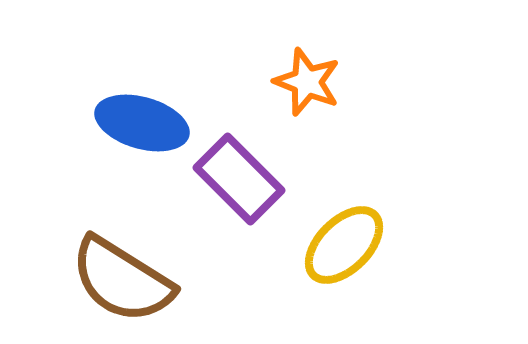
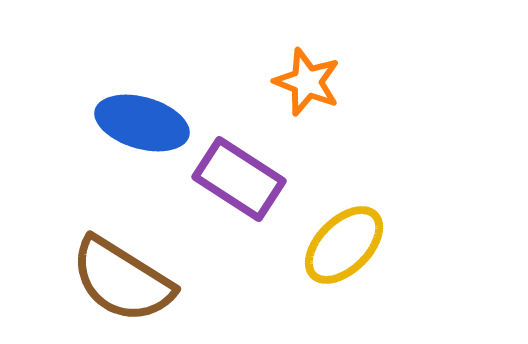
purple rectangle: rotated 12 degrees counterclockwise
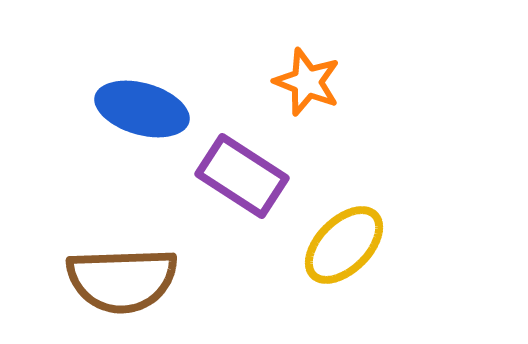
blue ellipse: moved 14 px up
purple rectangle: moved 3 px right, 3 px up
brown semicircle: rotated 34 degrees counterclockwise
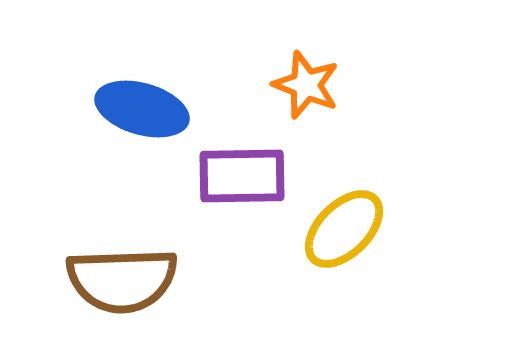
orange star: moved 1 px left, 3 px down
purple rectangle: rotated 34 degrees counterclockwise
yellow ellipse: moved 16 px up
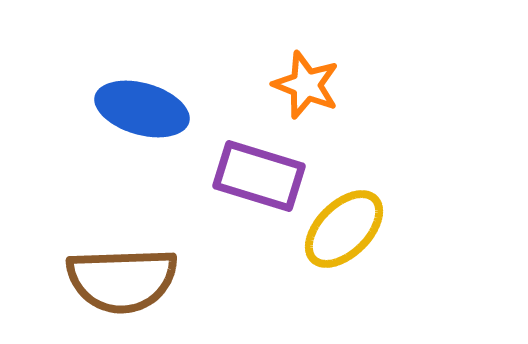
purple rectangle: moved 17 px right; rotated 18 degrees clockwise
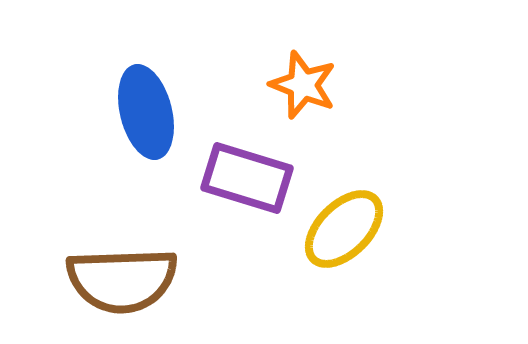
orange star: moved 3 px left
blue ellipse: moved 4 px right, 3 px down; rotated 60 degrees clockwise
purple rectangle: moved 12 px left, 2 px down
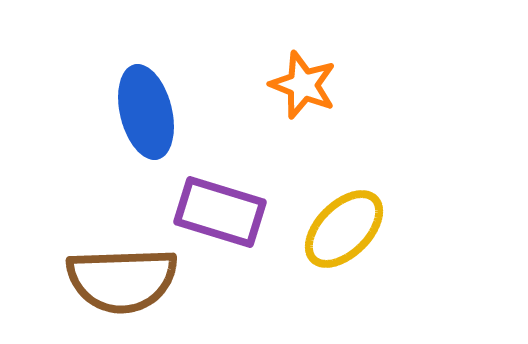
purple rectangle: moved 27 px left, 34 px down
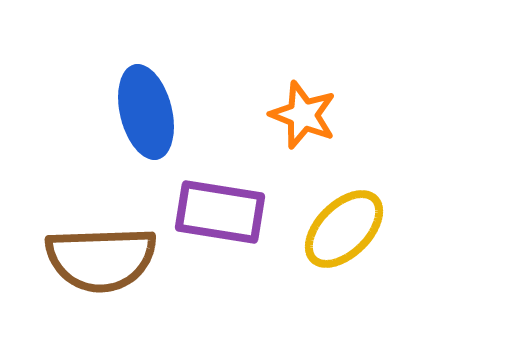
orange star: moved 30 px down
purple rectangle: rotated 8 degrees counterclockwise
brown semicircle: moved 21 px left, 21 px up
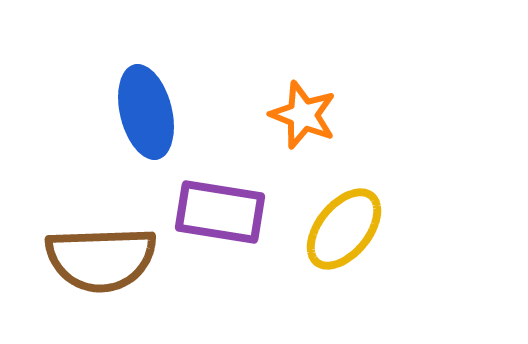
yellow ellipse: rotated 6 degrees counterclockwise
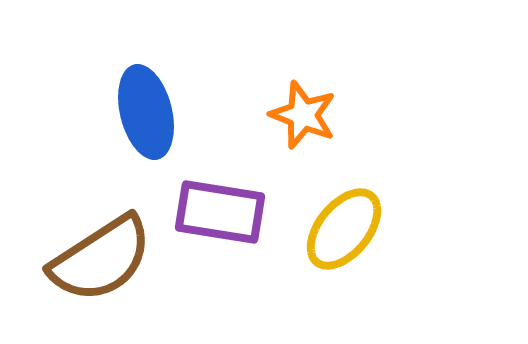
brown semicircle: rotated 31 degrees counterclockwise
